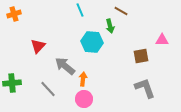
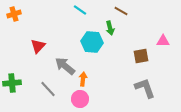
cyan line: rotated 32 degrees counterclockwise
green arrow: moved 2 px down
pink triangle: moved 1 px right, 1 px down
pink circle: moved 4 px left
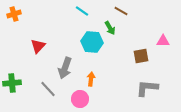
cyan line: moved 2 px right, 1 px down
green arrow: rotated 16 degrees counterclockwise
gray arrow: moved 2 px down; rotated 110 degrees counterclockwise
orange arrow: moved 8 px right
gray L-shape: moved 2 px right; rotated 65 degrees counterclockwise
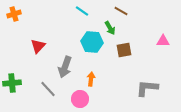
brown square: moved 17 px left, 6 px up
gray arrow: moved 1 px up
